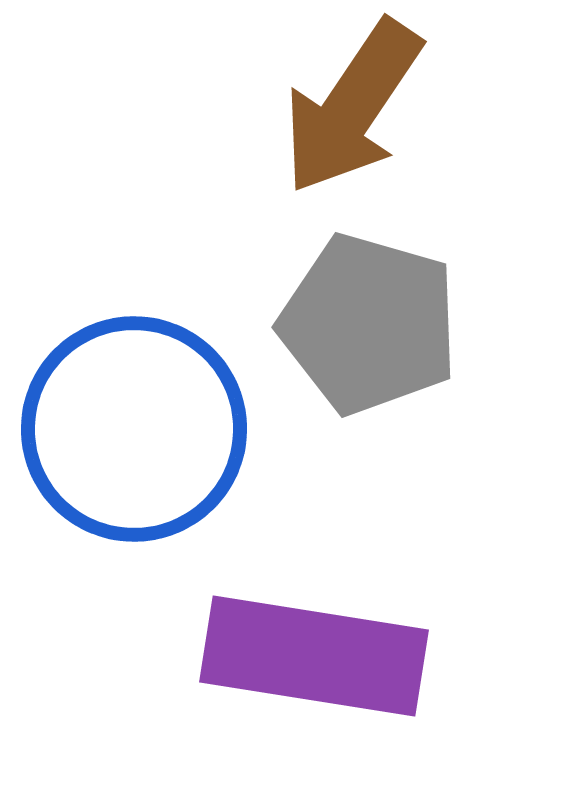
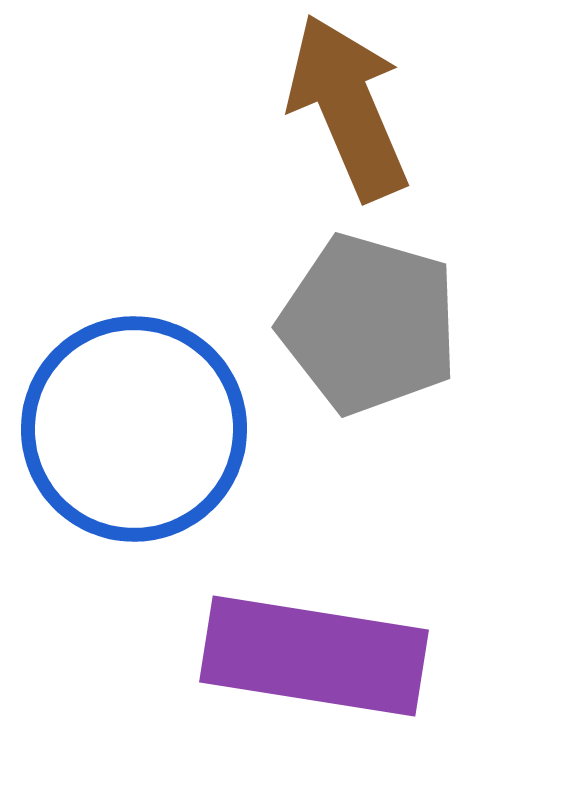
brown arrow: moved 4 px left; rotated 123 degrees clockwise
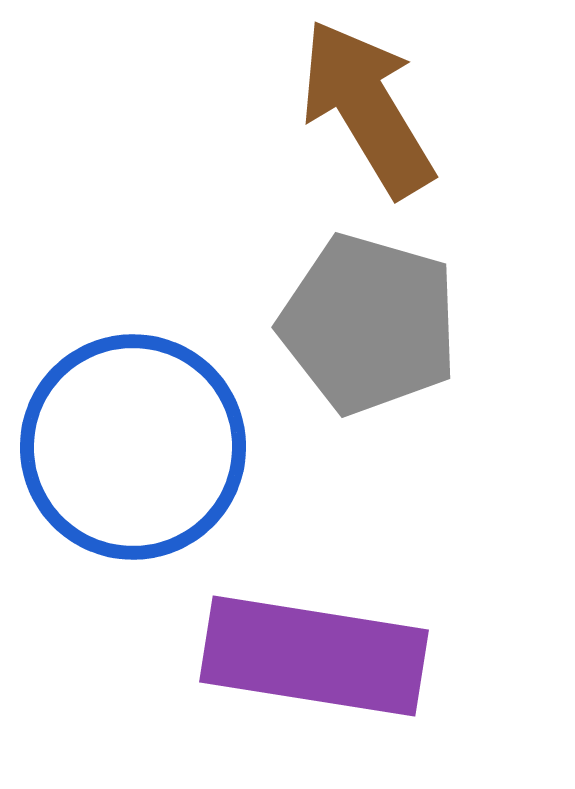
brown arrow: moved 19 px right, 1 px down; rotated 8 degrees counterclockwise
blue circle: moved 1 px left, 18 px down
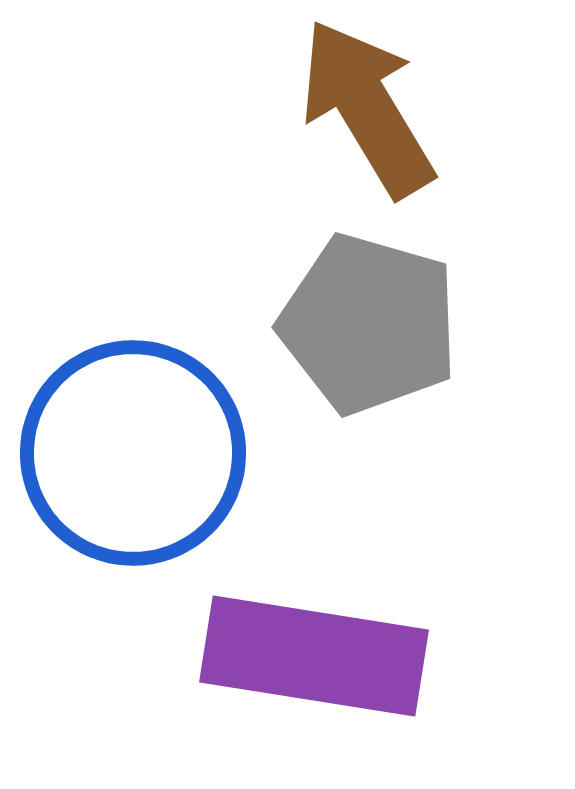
blue circle: moved 6 px down
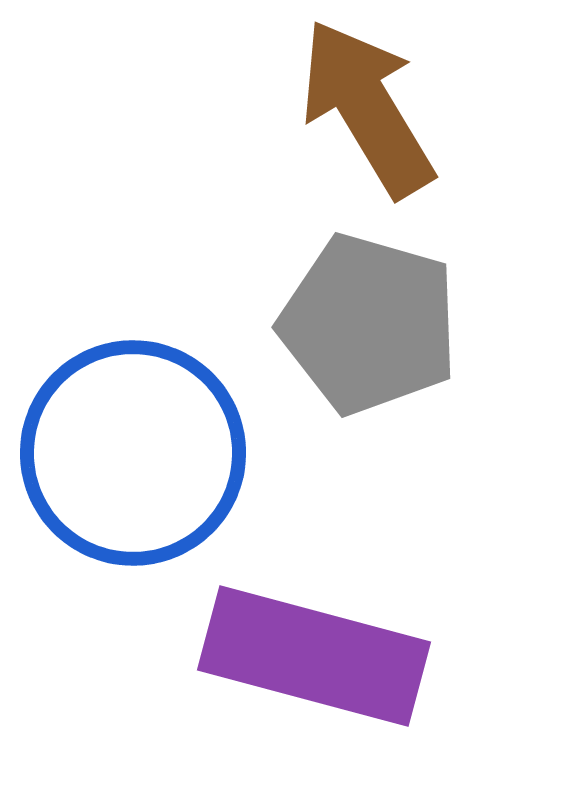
purple rectangle: rotated 6 degrees clockwise
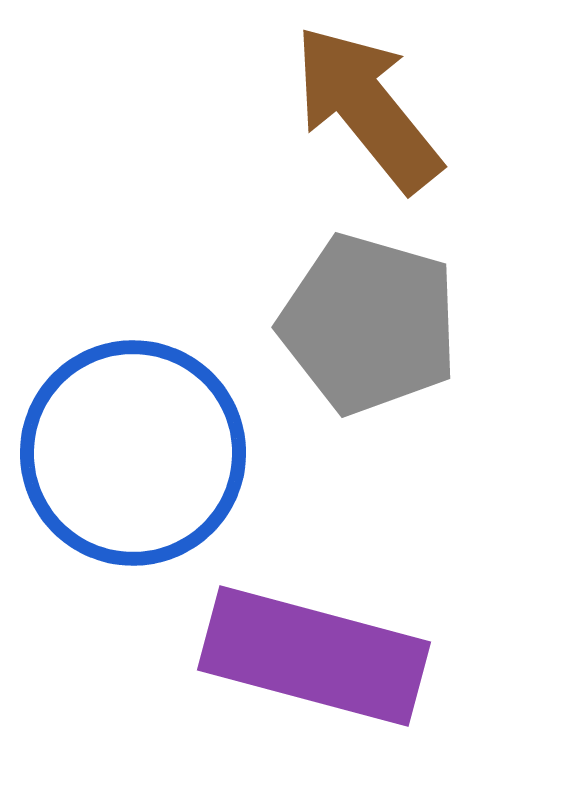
brown arrow: rotated 8 degrees counterclockwise
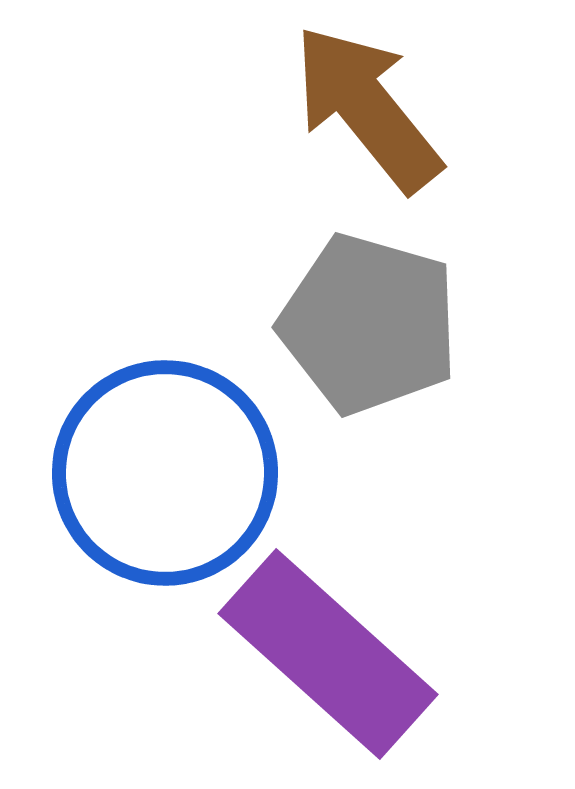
blue circle: moved 32 px right, 20 px down
purple rectangle: moved 14 px right, 2 px up; rotated 27 degrees clockwise
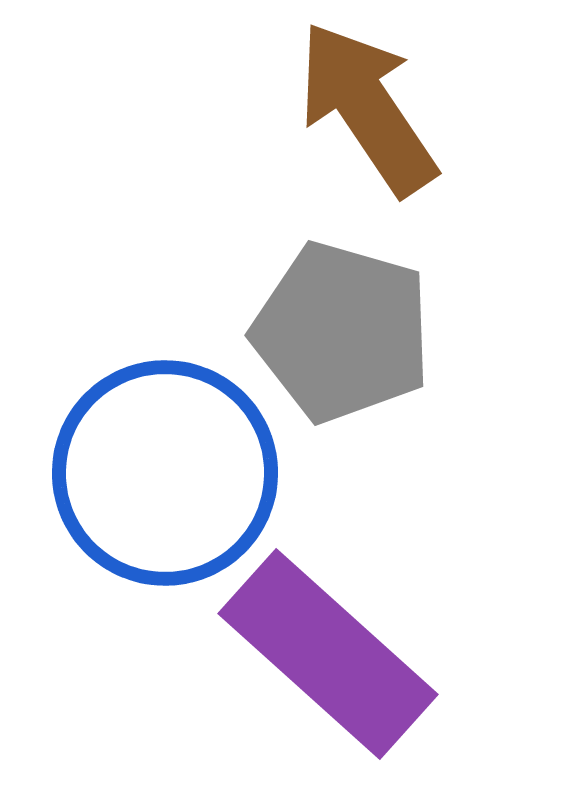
brown arrow: rotated 5 degrees clockwise
gray pentagon: moved 27 px left, 8 px down
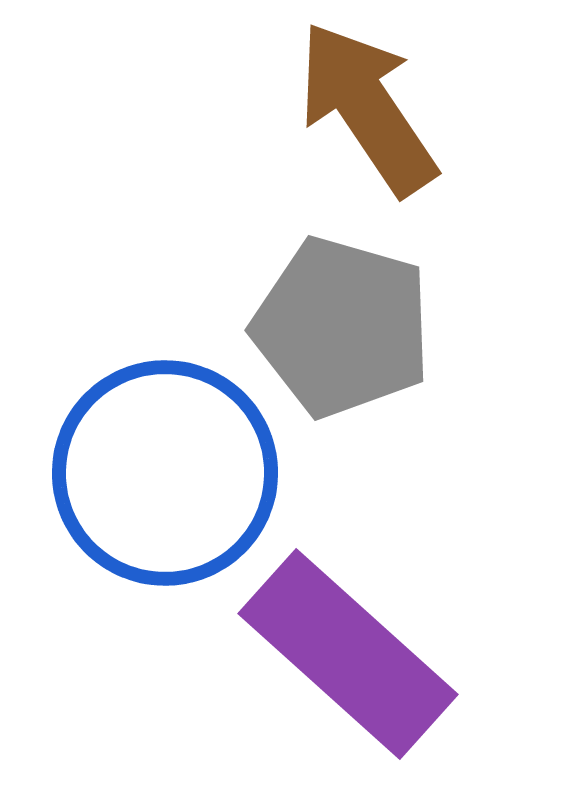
gray pentagon: moved 5 px up
purple rectangle: moved 20 px right
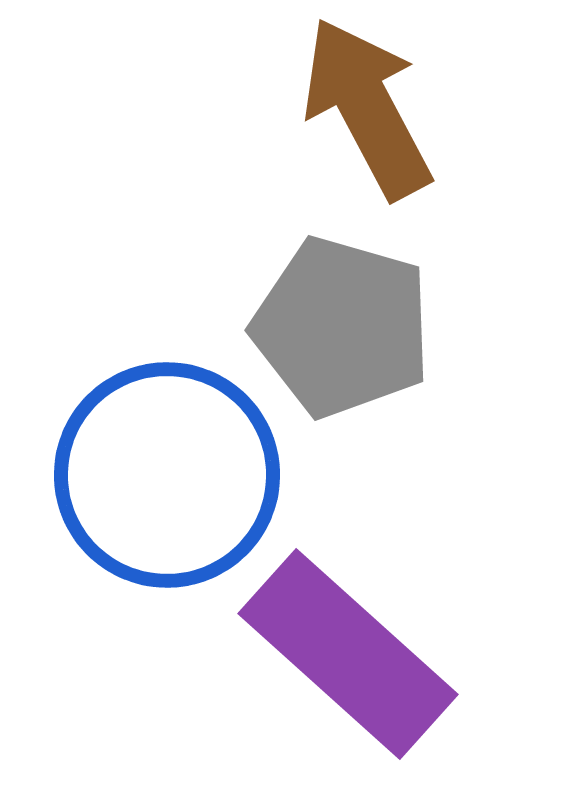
brown arrow: rotated 6 degrees clockwise
blue circle: moved 2 px right, 2 px down
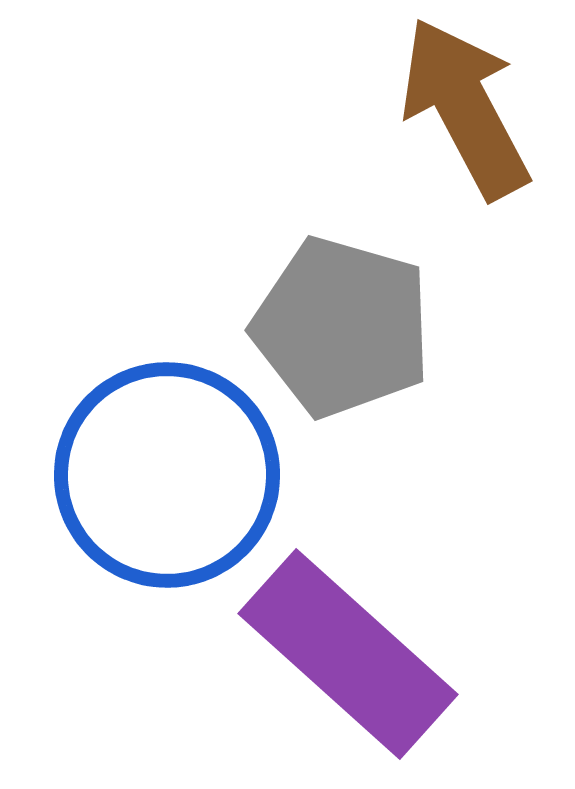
brown arrow: moved 98 px right
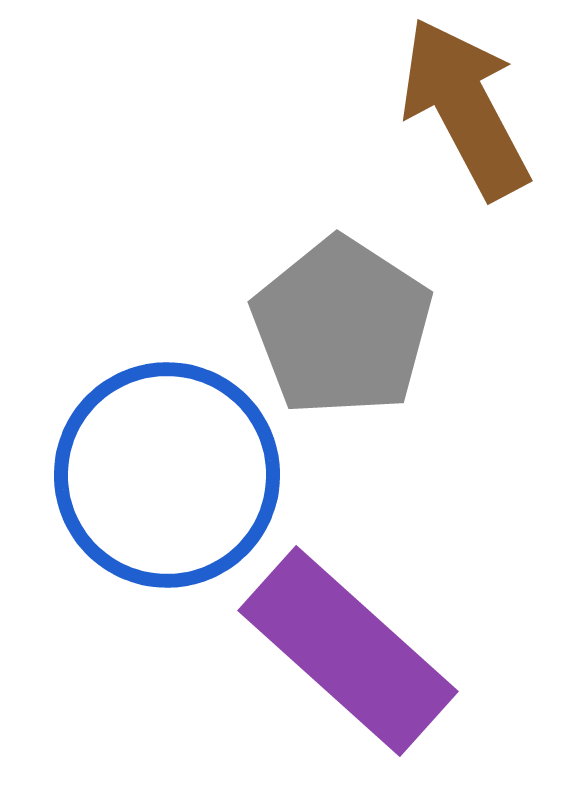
gray pentagon: rotated 17 degrees clockwise
purple rectangle: moved 3 px up
